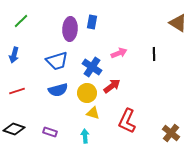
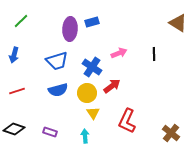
blue rectangle: rotated 64 degrees clockwise
yellow triangle: rotated 40 degrees clockwise
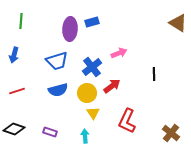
green line: rotated 42 degrees counterclockwise
black line: moved 20 px down
blue cross: rotated 18 degrees clockwise
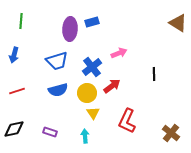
black diamond: rotated 30 degrees counterclockwise
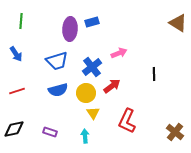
blue arrow: moved 2 px right, 1 px up; rotated 49 degrees counterclockwise
yellow circle: moved 1 px left
brown cross: moved 4 px right, 1 px up
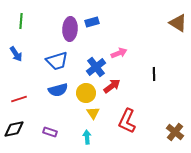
blue cross: moved 4 px right
red line: moved 2 px right, 8 px down
cyan arrow: moved 2 px right, 1 px down
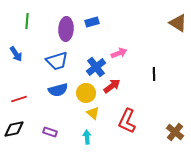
green line: moved 6 px right
purple ellipse: moved 4 px left
yellow triangle: rotated 16 degrees counterclockwise
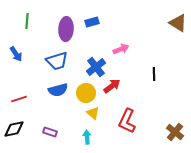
pink arrow: moved 2 px right, 4 px up
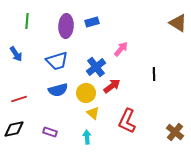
purple ellipse: moved 3 px up
pink arrow: rotated 28 degrees counterclockwise
